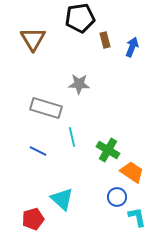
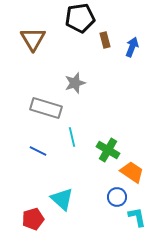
gray star: moved 4 px left, 1 px up; rotated 20 degrees counterclockwise
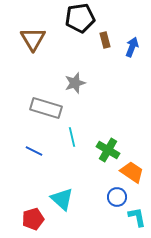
blue line: moved 4 px left
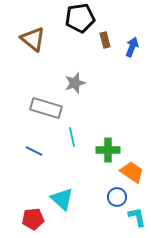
brown triangle: rotated 20 degrees counterclockwise
green cross: rotated 30 degrees counterclockwise
red pentagon: rotated 10 degrees clockwise
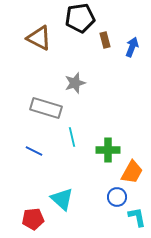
brown triangle: moved 6 px right, 1 px up; rotated 12 degrees counterclockwise
orange trapezoid: rotated 85 degrees clockwise
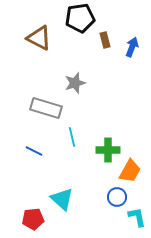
orange trapezoid: moved 2 px left, 1 px up
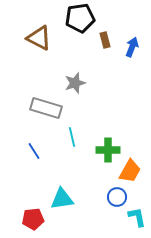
blue line: rotated 30 degrees clockwise
cyan triangle: rotated 50 degrees counterclockwise
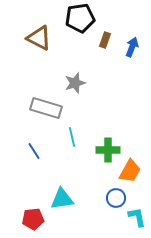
brown rectangle: rotated 35 degrees clockwise
blue circle: moved 1 px left, 1 px down
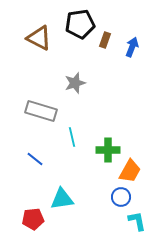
black pentagon: moved 6 px down
gray rectangle: moved 5 px left, 3 px down
blue line: moved 1 px right, 8 px down; rotated 18 degrees counterclockwise
blue circle: moved 5 px right, 1 px up
cyan L-shape: moved 4 px down
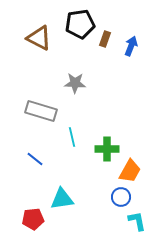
brown rectangle: moved 1 px up
blue arrow: moved 1 px left, 1 px up
gray star: rotated 20 degrees clockwise
green cross: moved 1 px left, 1 px up
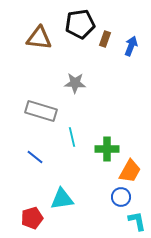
brown triangle: rotated 20 degrees counterclockwise
blue line: moved 2 px up
red pentagon: moved 1 px left, 1 px up; rotated 10 degrees counterclockwise
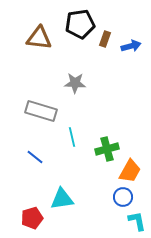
blue arrow: rotated 54 degrees clockwise
green cross: rotated 15 degrees counterclockwise
blue circle: moved 2 px right
